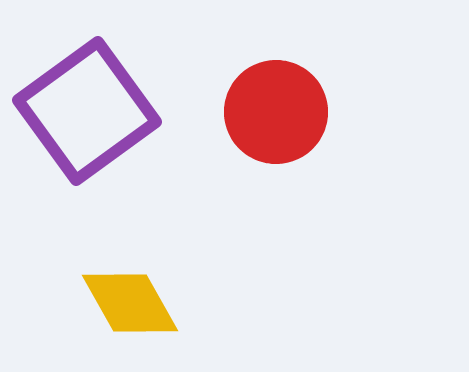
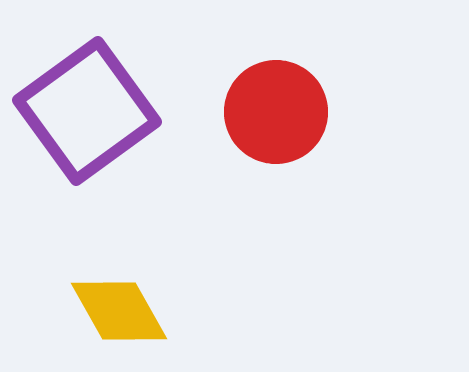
yellow diamond: moved 11 px left, 8 px down
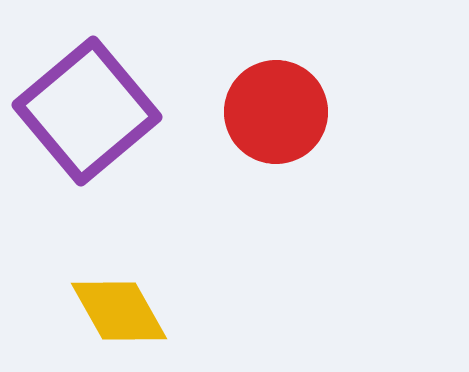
purple square: rotated 4 degrees counterclockwise
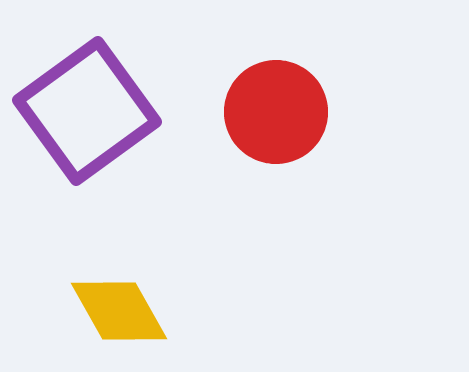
purple square: rotated 4 degrees clockwise
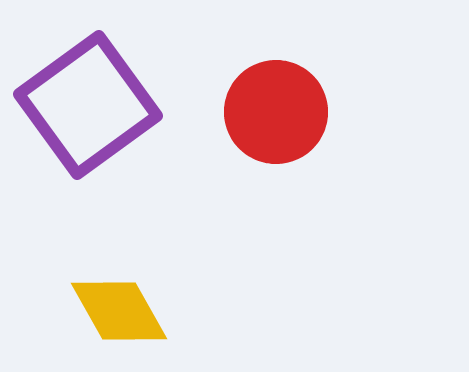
purple square: moved 1 px right, 6 px up
